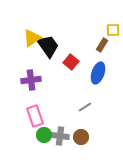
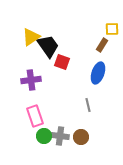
yellow square: moved 1 px left, 1 px up
yellow triangle: moved 1 px left, 1 px up
red square: moved 9 px left; rotated 21 degrees counterclockwise
gray line: moved 3 px right, 2 px up; rotated 72 degrees counterclockwise
green circle: moved 1 px down
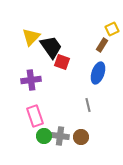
yellow square: rotated 24 degrees counterclockwise
yellow triangle: rotated 12 degrees counterclockwise
black trapezoid: moved 3 px right, 1 px down
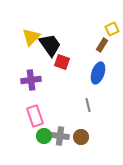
black trapezoid: moved 1 px left, 2 px up
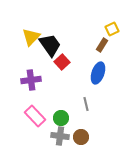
red square: rotated 28 degrees clockwise
gray line: moved 2 px left, 1 px up
pink rectangle: rotated 25 degrees counterclockwise
green circle: moved 17 px right, 18 px up
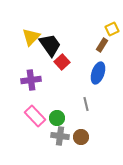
green circle: moved 4 px left
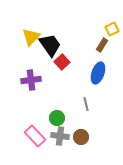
pink rectangle: moved 20 px down
